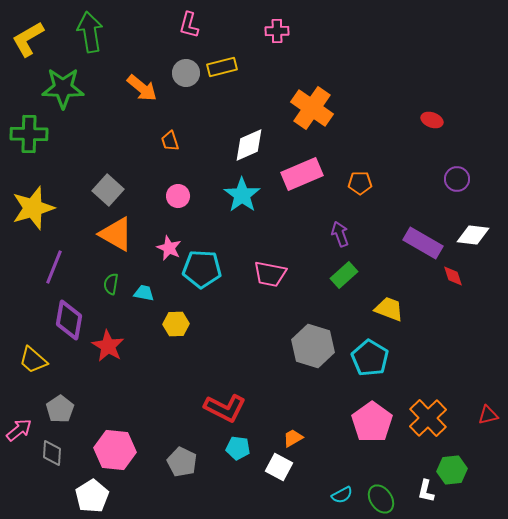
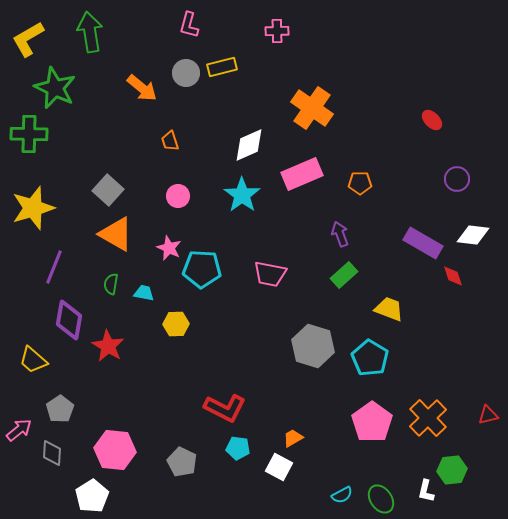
green star at (63, 88): moved 8 px left; rotated 24 degrees clockwise
red ellipse at (432, 120): rotated 25 degrees clockwise
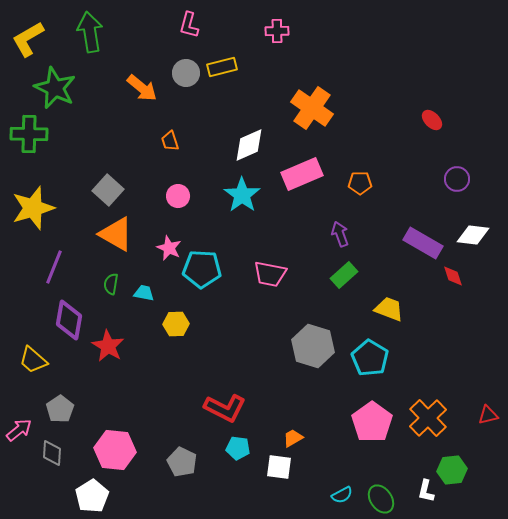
white square at (279, 467): rotated 20 degrees counterclockwise
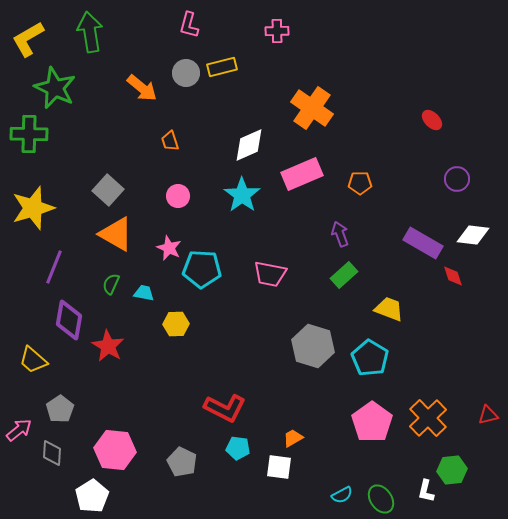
green semicircle at (111, 284): rotated 15 degrees clockwise
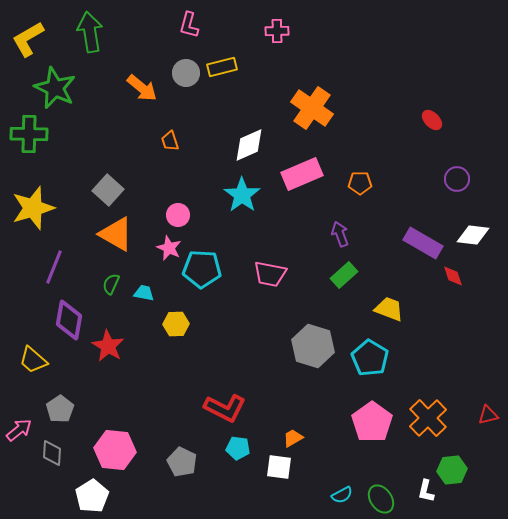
pink circle at (178, 196): moved 19 px down
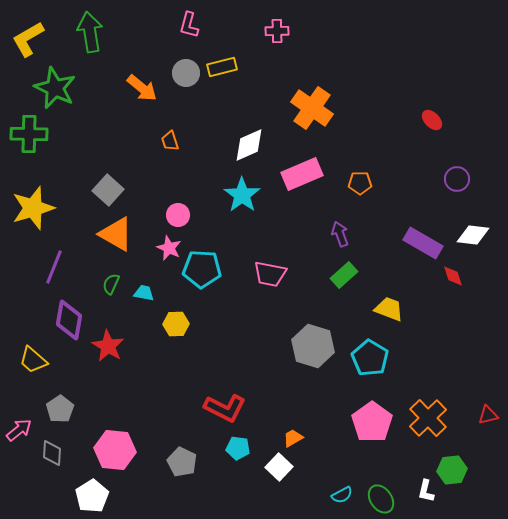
white square at (279, 467): rotated 36 degrees clockwise
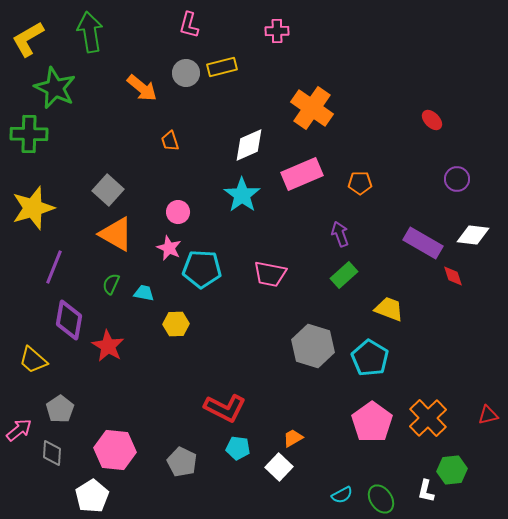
pink circle at (178, 215): moved 3 px up
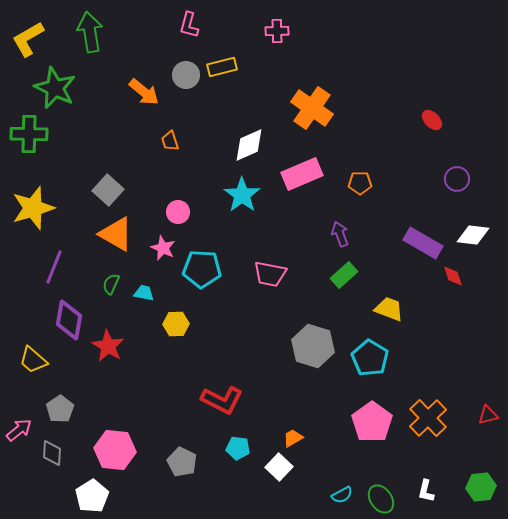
gray circle at (186, 73): moved 2 px down
orange arrow at (142, 88): moved 2 px right, 4 px down
pink star at (169, 248): moved 6 px left
red L-shape at (225, 408): moved 3 px left, 8 px up
green hexagon at (452, 470): moved 29 px right, 17 px down
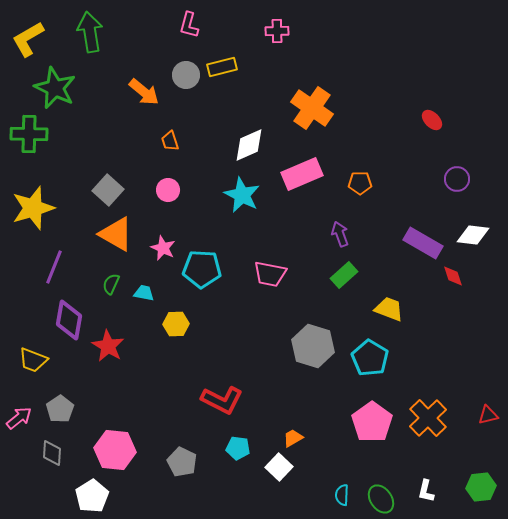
cyan star at (242, 195): rotated 9 degrees counterclockwise
pink circle at (178, 212): moved 10 px left, 22 px up
yellow trapezoid at (33, 360): rotated 20 degrees counterclockwise
pink arrow at (19, 430): moved 12 px up
cyan semicircle at (342, 495): rotated 120 degrees clockwise
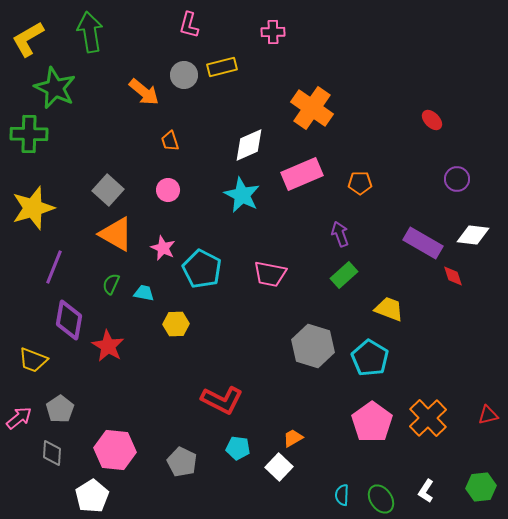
pink cross at (277, 31): moved 4 px left, 1 px down
gray circle at (186, 75): moved 2 px left
cyan pentagon at (202, 269): rotated 24 degrees clockwise
white L-shape at (426, 491): rotated 20 degrees clockwise
